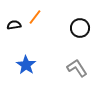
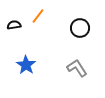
orange line: moved 3 px right, 1 px up
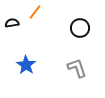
orange line: moved 3 px left, 4 px up
black semicircle: moved 2 px left, 2 px up
gray L-shape: rotated 15 degrees clockwise
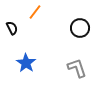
black semicircle: moved 5 px down; rotated 72 degrees clockwise
blue star: moved 2 px up
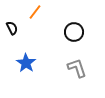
black circle: moved 6 px left, 4 px down
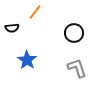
black semicircle: rotated 112 degrees clockwise
black circle: moved 1 px down
blue star: moved 1 px right, 3 px up
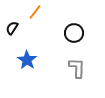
black semicircle: rotated 128 degrees clockwise
gray L-shape: rotated 20 degrees clockwise
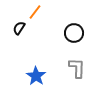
black semicircle: moved 7 px right
blue star: moved 9 px right, 16 px down
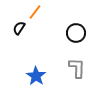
black circle: moved 2 px right
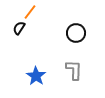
orange line: moved 5 px left
gray L-shape: moved 3 px left, 2 px down
